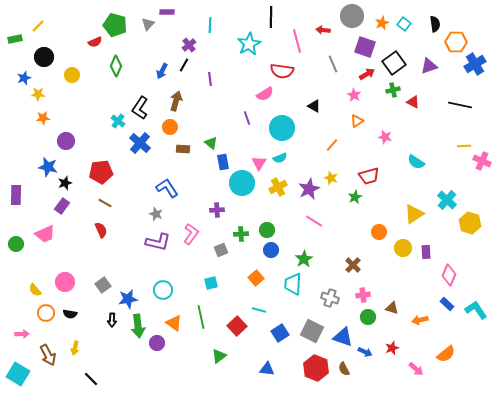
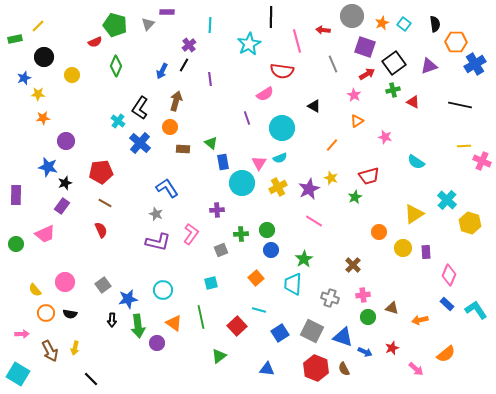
brown arrow at (48, 355): moved 2 px right, 4 px up
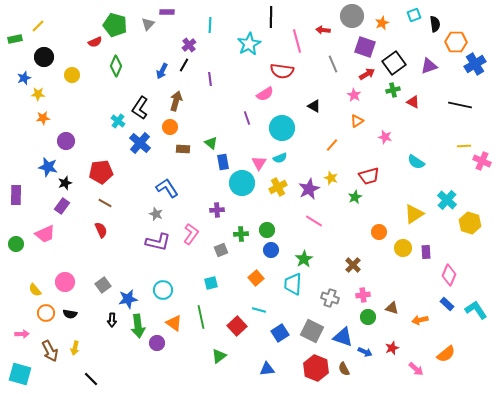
cyan square at (404, 24): moved 10 px right, 9 px up; rotated 32 degrees clockwise
blue triangle at (267, 369): rotated 14 degrees counterclockwise
cyan square at (18, 374): moved 2 px right; rotated 15 degrees counterclockwise
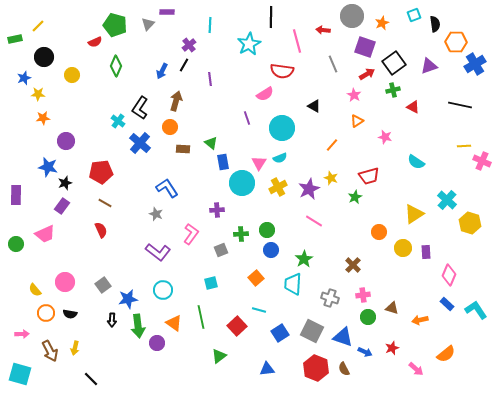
red triangle at (413, 102): moved 5 px down
purple L-shape at (158, 242): moved 10 px down; rotated 25 degrees clockwise
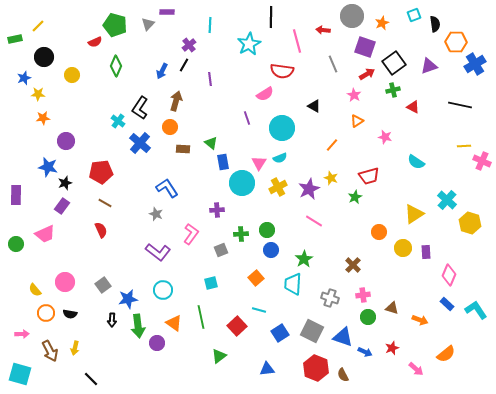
orange arrow at (420, 320): rotated 147 degrees counterclockwise
brown semicircle at (344, 369): moved 1 px left, 6 px down
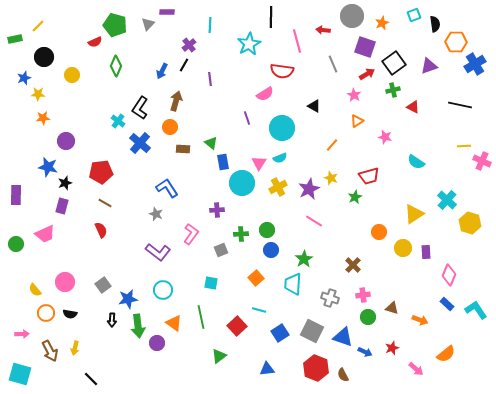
purple rectangle at (62, 206): rotated 21 degrees counterclockwise
cyan square at (211, 283): rotated 24 degrees clockwise
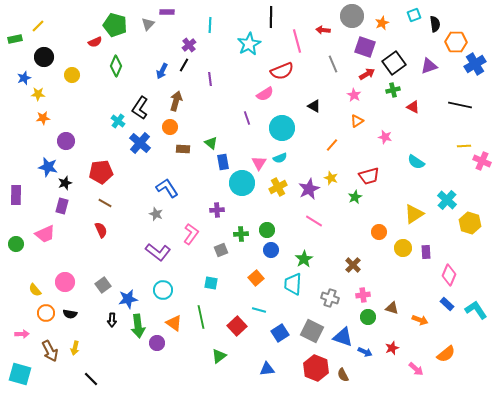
red semicircle at (282, 71): rotated 30 degrees counterclockwise
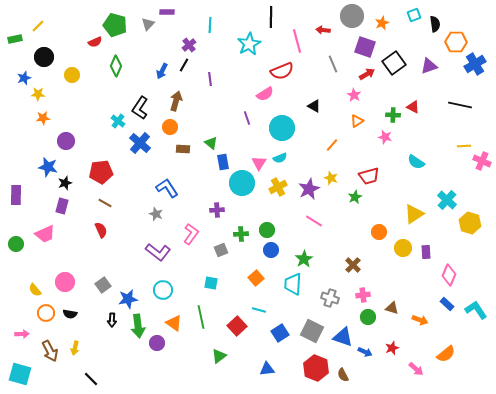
green cross at (393, 90): moved 25 px down; rotated 16 degrees clockwise
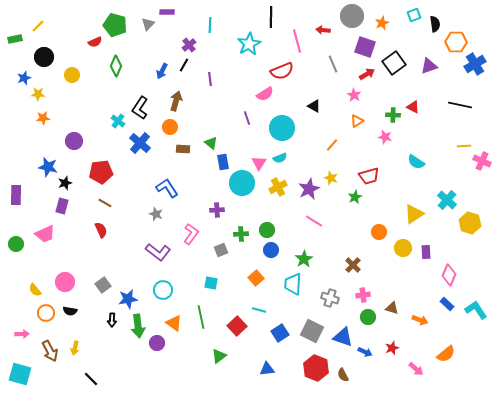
purple circle at (66, 141): moved 8 px right
black semicircle at (70, 314): moved 3 px up
